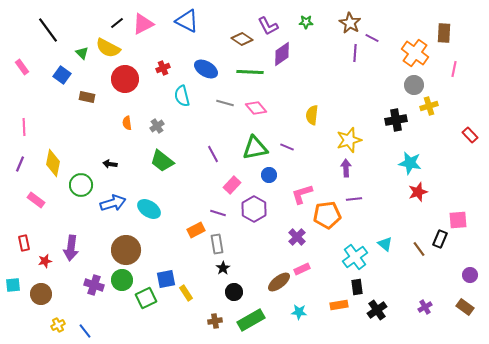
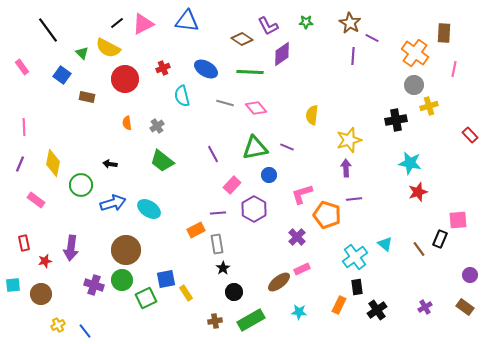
blue triangle at (187, 21): rotated 20 degrees counterclockwise
purple line at (355, 53): moved 2 px left, 3 px down
purple line at (218, 213): rotated 21 degrees counterclockwise
orange pentagon at (327, 215): rotated 24 degrees clockwise
orange rectangle at (339, 305): rotated 54 degrees counterclockwise
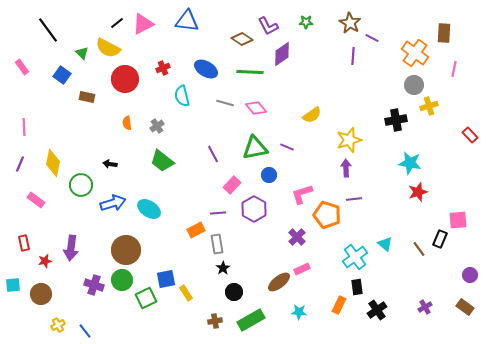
yellow semicircle at (312, 115): rotated 132 degrees counterclockwise
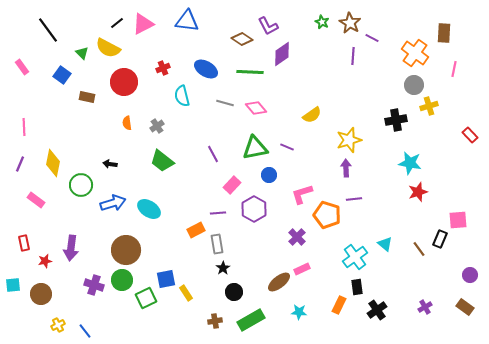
green star at (306, 22): moved 16 px right; rotated 24 degrees clockwise
red circle at (125, 79): moved 1 px left, 3 px down
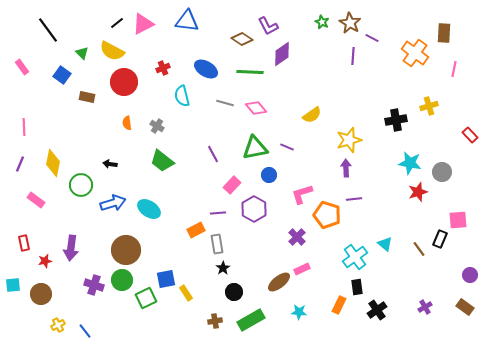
yellow semicircle at (108, 48): moved 4 px right, 3 px down
gray circle at (414, 85): moved 28 px right, 87 px down
gray cross at (157, 126): rotated 24 degrees counterclockwise
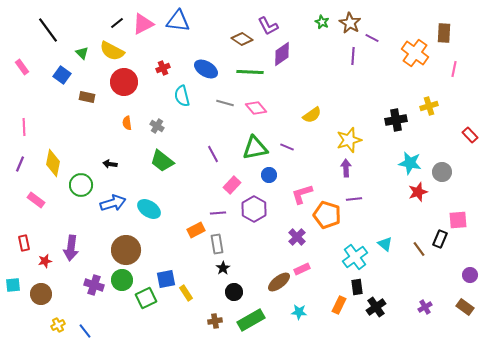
blue triangle at (187, 21): moved 9 px left
black cross at (377, 310): moved 1 px left, 3 px up
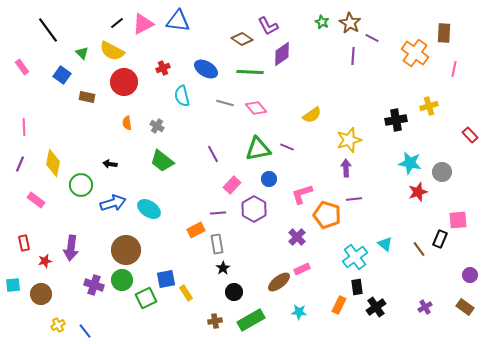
green triangle at (255, 148): moved 3 px right, 1 px down
blue circle at (269, 175): moved 4 px down
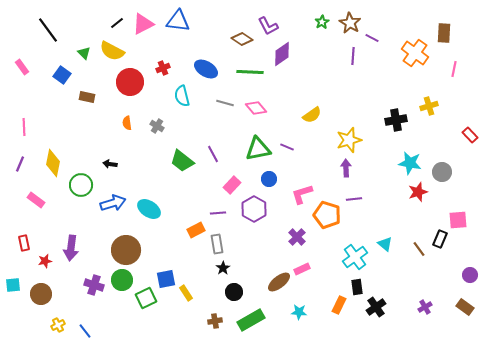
green star at (322, 22): rotated 16 degrees clockwise
green triangle at (82, 53): moved 2 px right
red circle at (124, 82): moved 6 px right
green trapezoid at (162, 161): moved 20 px right
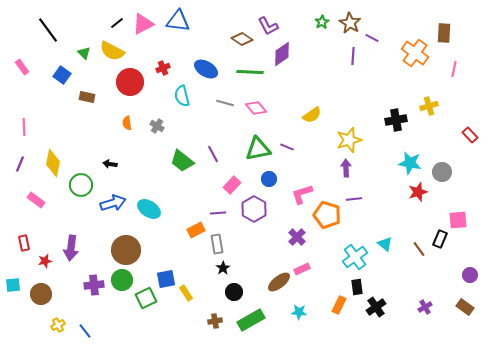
purple cross at (94, 285): rotated 24 degrees counterclockwise
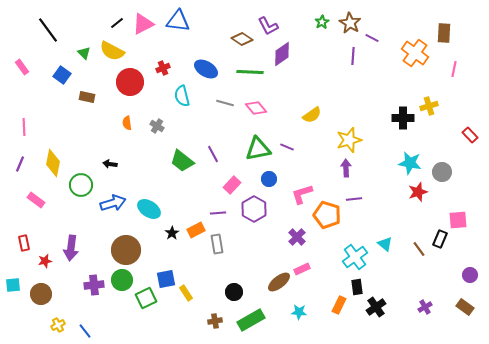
black cross at (396, 120): moved 7 px right, 2 px up; rotated 10 degrees clockwise
black star at (223, 268): moved 51 px left, 35 px up
